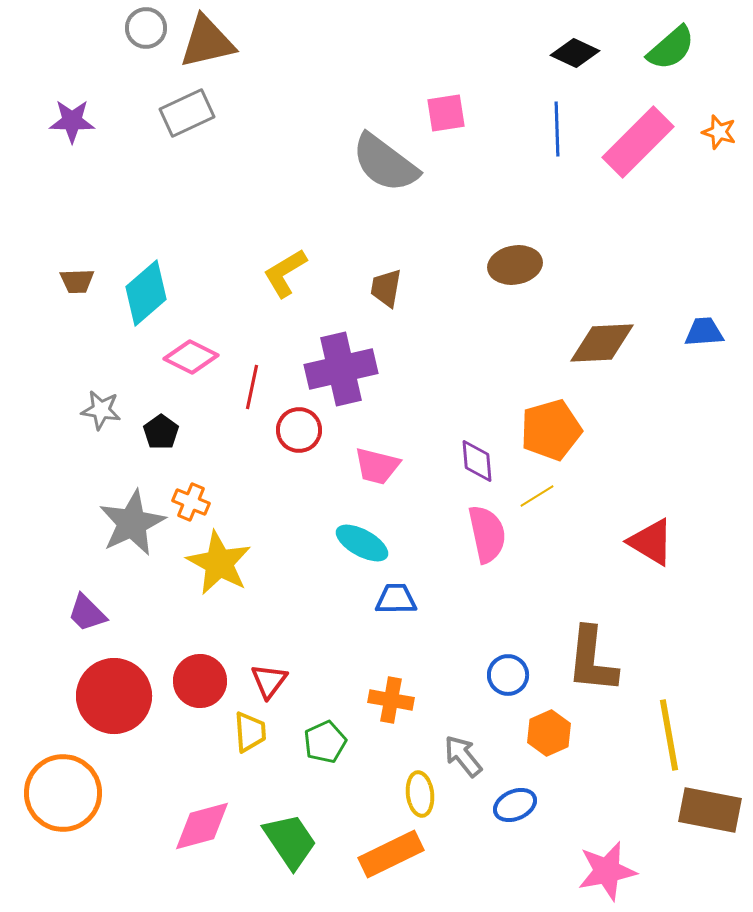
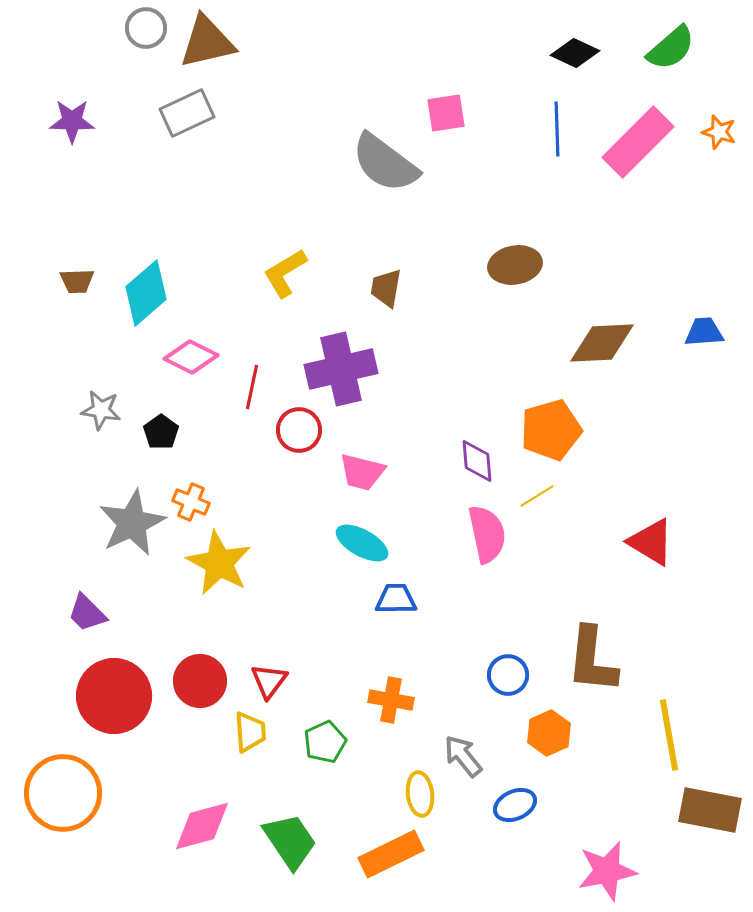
pink trapezoid at (377, 466): moved 15 px left, 6 px down
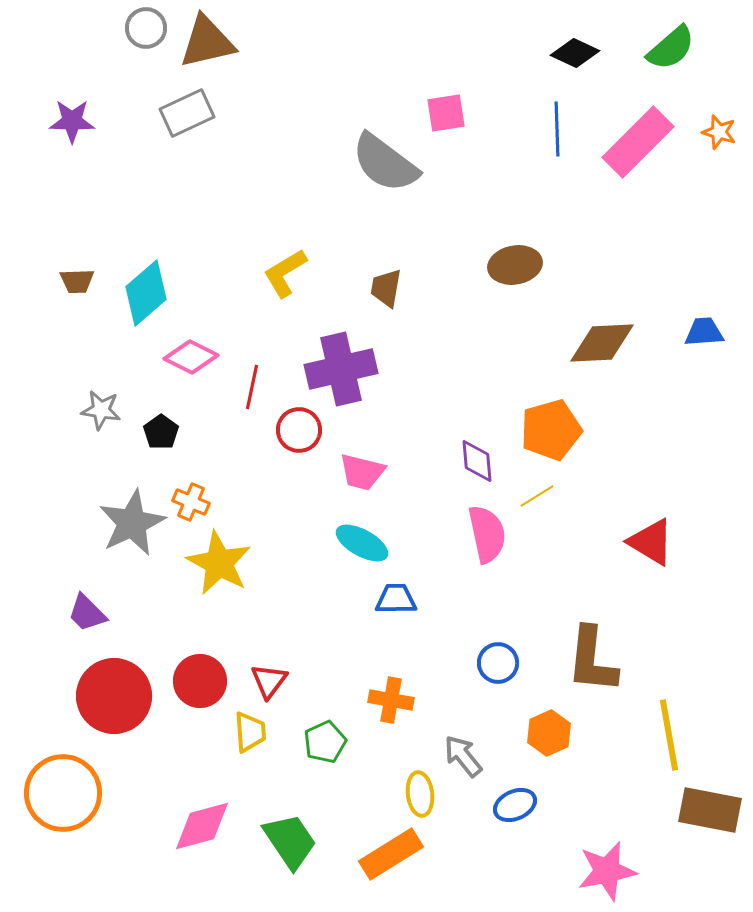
blue circle at (508, 675): moved 10 px left, 12 px up
orange rectangle at (391, 854): rotated 6 degrees counterclockwise
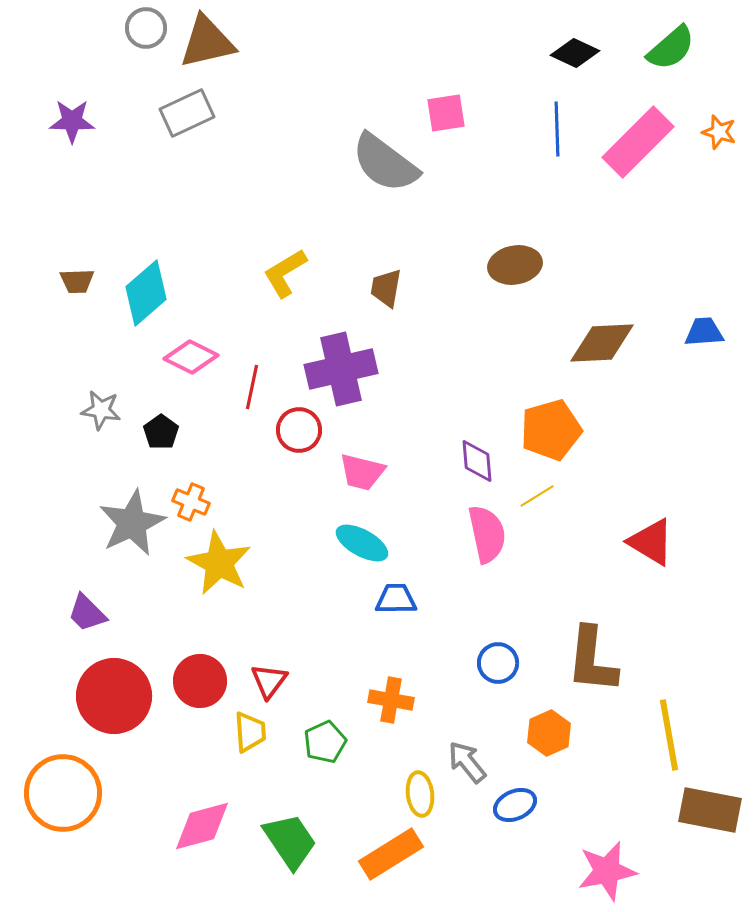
gray arrow at (463, 756): moved 4 px right, 6 px down
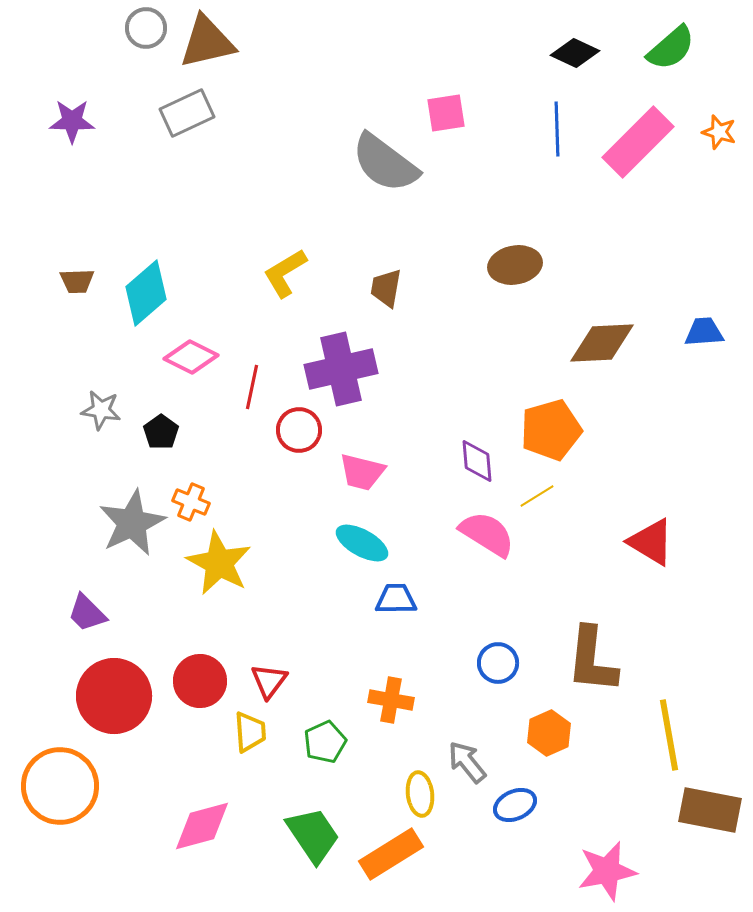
pink semicircle at (487, 534): rotated 46 degrees counterclockwise
orange circle at (63, 793): moved 3 px left, 7 px up
green trapezoid at (290, 841): moved 23 px right, 6 px up
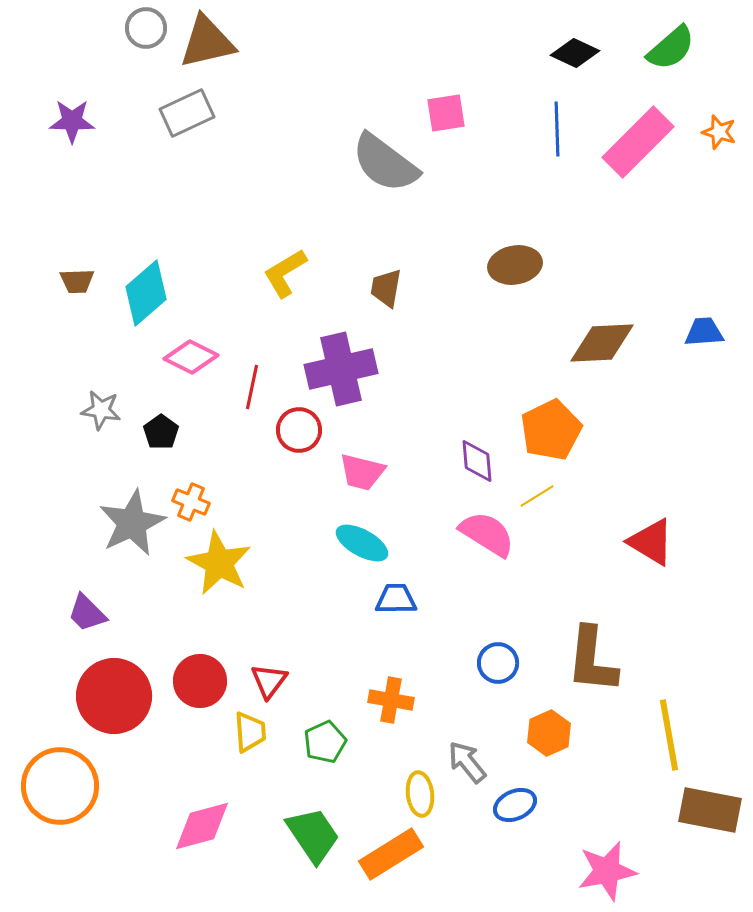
orange pentagon at (551, 430): rotated 10 degrees counterclockwise
